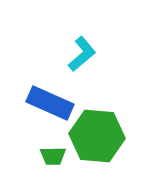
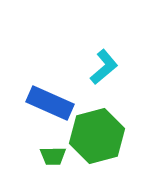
cyan L-shape: moved 22 px right, 13 px down
green hexagon: rotated 20 degrees counterclockwise
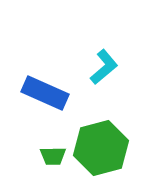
blue rectangle: moved 5 px left, 10 px up
green hexagon: moved 4 px right, 12 px down
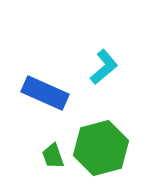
green trapezoid: rotated 72 degrees clockwise
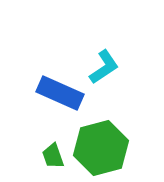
cyan L-shape: rotated 6 degrees clockwise
blue rectangle: moved 15 px right
